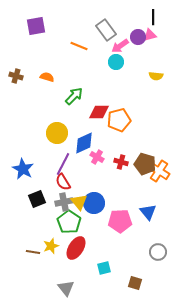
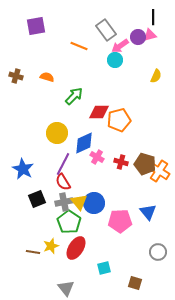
cyan circle: moved 1 px left, 2 px up
yellow semicircle: rotated 72 degrees counterclockwise
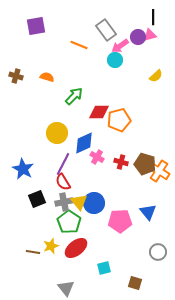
orange line: moved 1 px up
yellow semicircle: rotated 24 degrees clockwise
red ellipse: rotated 20 degrees clockwise
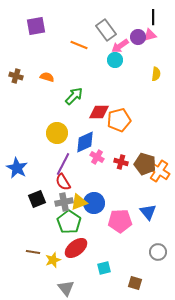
yellow semicircle: moved 2 px up; rotated 40 degrees counterclockwise
blue diamond: moved 1 px right, 1 px up
blue star: moved 6 px left, 1 px up
yellow triangle: rotated 48 degrees clockwise
yellow star: moved 2 px right, 14 px down
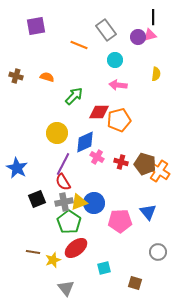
pink arrow: moved 2 px left, 39 px down; rotated 42 degrees clockwise
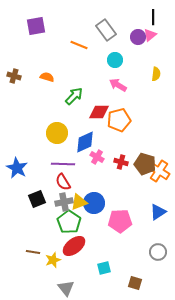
pink triangle: rotated 24 degrees counterclockwise
brown cross: moved 2 px left
pink arrow: rotated 24 degrees clockwise
purple line: rotated 65 degrees clockwise
blue triangle: moved 10 px right; rotated 36 degrees clockwise
red ellipse: moved 2 px left, 2 px up
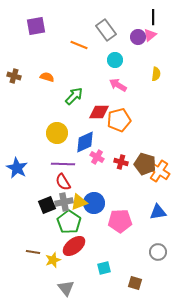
black square: moved 10 px right, 6 px down
blue triangle: rotated 24 degrees clockwise
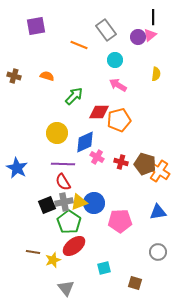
orange semicircle: moved 1 px up
